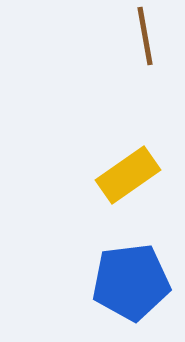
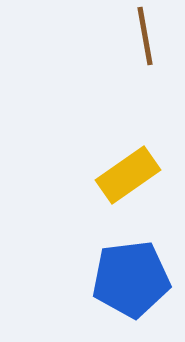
blue pentagon: moved 3 px up
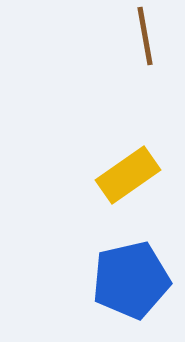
blue pentagon: moved 1 px down; rotated 6 degrees counterclockwise
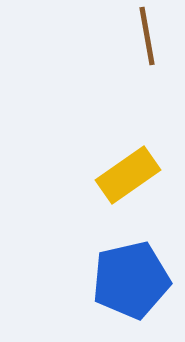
brown line: moved 2 px right
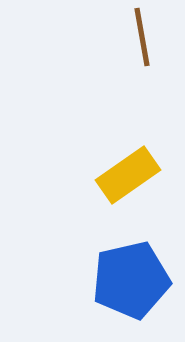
brown line: moved 5 px left, 1 px down
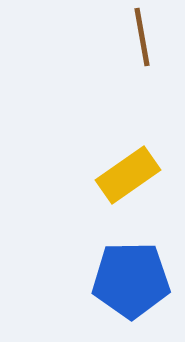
blue pentagon: rotated 12 degrees clockwise
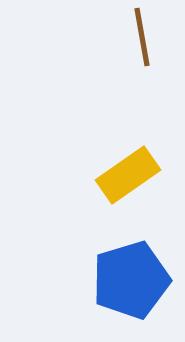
blue pentagon: rotated 16 degrees counterclockwise
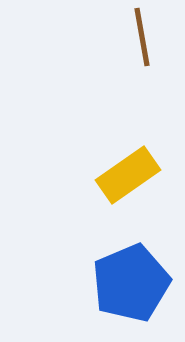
blue pentagon: moved 3 px down; rotated 6 degrees counterclockwise
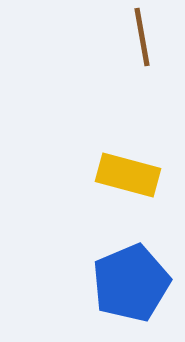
yellow rectangle: rotated 50 degrees clockwise
